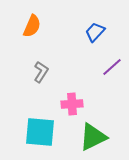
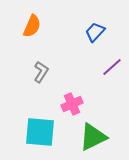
pink cross: rotated 20 degrees counterclockwise
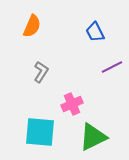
blue trapezoid: rotated 70 degrees counterclockwise
purple line: rotated 15 degrees clockwise
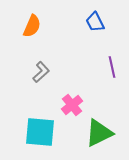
blue trapezoid: moved 10 px up
purple line: rotated 75 degrees counterclockwise
gray L-shape: rotated 15 degrees clockwise
pink cross: moved 1 px down; rotated 15 degrees counterclockwise
green triangle: moved 6 px right, 4 px up
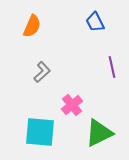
gray L-shape: moved 1 px right
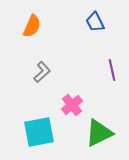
purple line: moved 3 px down
cyan square: moved 1 px left; rotated 16 degrees counterclockwise
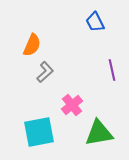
orange semicircle: moved 19 px down
gray L-shape: moved 3 px right
green triangle: rotated 16 degrees clockwise
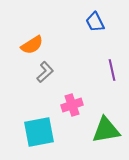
orange semicircle: rotated 35 degrees clockwise
pink cross: rotated 20 degrees clockwise
green triangle: moved 7 px right, 3 px up
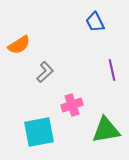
orange semicircle: moved 13 px left
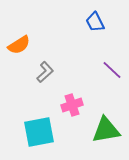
purple line: rotated 35 degrees counterclockwise
